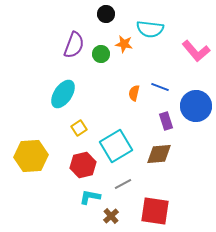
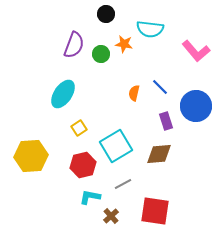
blue line: rotated 24 degrees clockwise
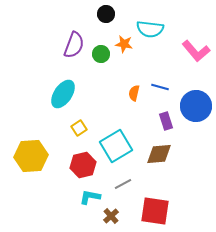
blue line: rotated 30 degrees counterclockwise
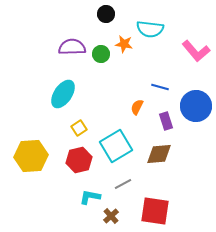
purple semicircle: moved 2 px left, 2 px down; rotated 112 degrees counterclockwise
orange semicircle: moved 3 px right, 14 px down; rotated 14 degrees clockwise
red hexagon: moved 4 px left, 5 px up
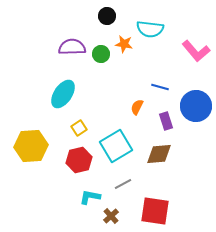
black circle: moved 1 px right, 2 px down
yellow hexagon: moved 10 px up
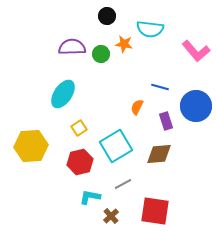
red hexagon: moved 1 px right, 2 px down
